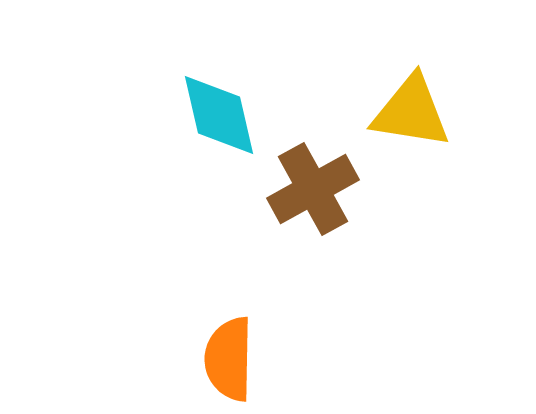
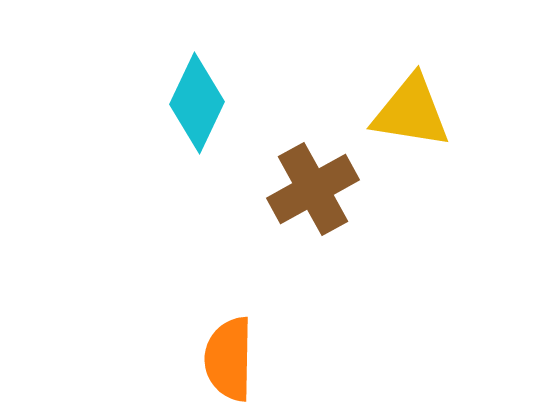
cyan diamond: moved 22 px left, 12 px up; rotated 38 degrees clockwise
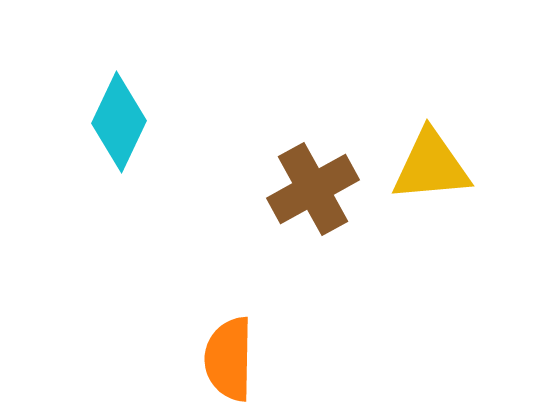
cyan diamond: moved 78 px left, 19 px down
yellow triangle: moved 20 px right, 54 px down; rotated 14 degrees counterclockwise
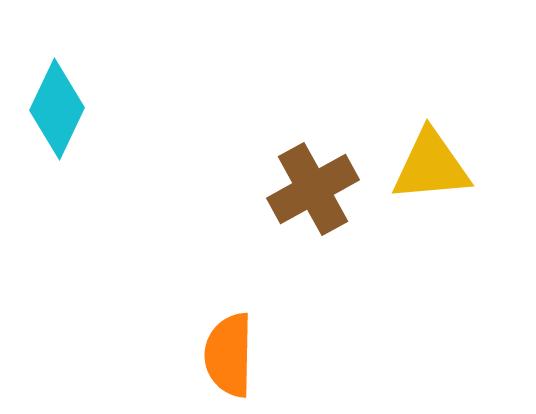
cyan diamond: moved 62 px left, 13 px up
orange semicircle: moved 4 px up
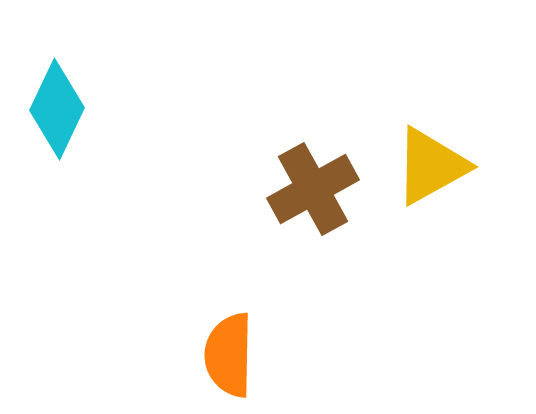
yellow triangle: rotated 24 degrees counterclockwise
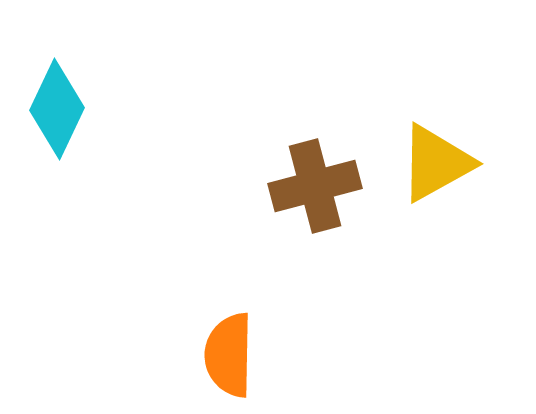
yellow triangle: moved 5 px right, 3 px up
brown cross: moved 2 px right, 3 px up; rotated 14 degrees clockwise
